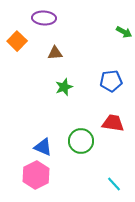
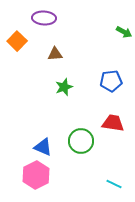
brown triangle: moved 1 px down
cyan line: rotated 21 degrees counterclockwise
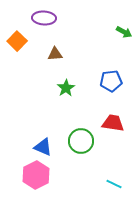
green star: moved 2 px right, 1 px down; rotated 12 degrees counterclockwise
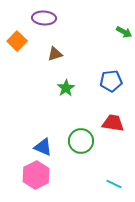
brown triangle: rotated 14 degrees counterclockwise
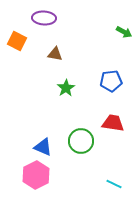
orange square: rotated 18 degrees counterclockwise
brown triangle: rotated 28 degrees clockwise
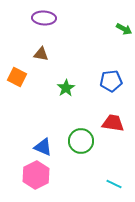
green arrow: moved 3 px up
orange square: moved 36 px down
brown triangle: moved 14 px left
